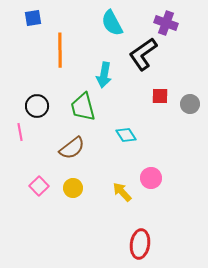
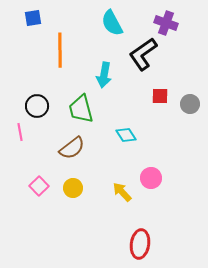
green trapezoid: moved 2 px left, 2 px down
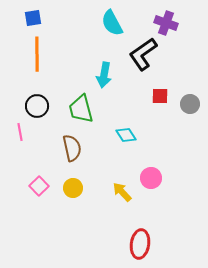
orange line: moved 23 px left, 4 px down
brown semicircle: rotated 64 degrees counterclockwise
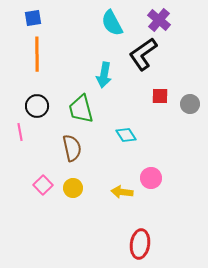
purple cross: moved 7 px left, 3 px up; rotated 20 degrees clockwise
pink square: moved 4 px right, 1 px up
yellow arrow: rotated 40 degrees counterclockwise
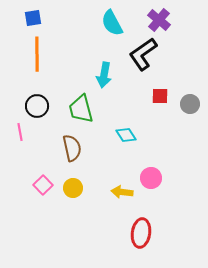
red ellipse: moved 1 px right, 11 px up
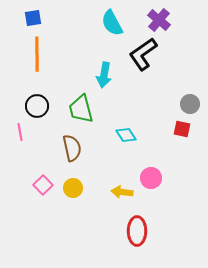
red square: moved 22 px right, 33 px down; rotated 12 degrees clockwise
red ellipse: moved 4 px left, 2 px up; rotated 8 degrees counterclockwise
